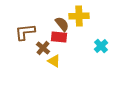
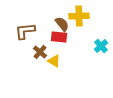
brown L-shape: moved 1 px up
brown cross: moved 3 px left, 4 px down
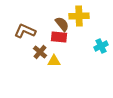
brown L-shape: rotated 30 degrees clockwise
cyan cross: rotated 16 degrees clockwise
yellow triangle: rotated 32 degrees counterclockwise
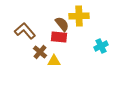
brown L-shape: rotated 25 degrees clockwise
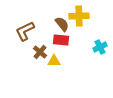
brown L-shape: rotated 75 degrees counterclockwise
red rectangle: moved 2 px right, 3 px down
cyan cross: moved 1 px left, 1 px down
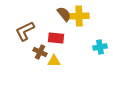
brown semicircle: moved 2 px right, 10 px up
red rectangle: moved 5 px left, 2 px up
cyan cross: rotated 16 degrees clockwise
brown cross: rotated 16 degrees counterclockwise
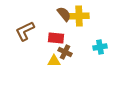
brown cross: moved 25 px right
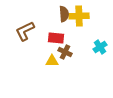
brown semicircle: rotated 35 degrees clockwise
cyan cross: rotated 24 degrees counterclockwise
yellow triangle: moved 2 px left
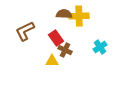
brown semicircle: rotated 84 degrees counterclockwise
red rectangle: rotated 49 degrees clockwise
brown cross: moved 2 px up
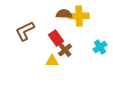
brown cross: rotated 24 degrees clockwise
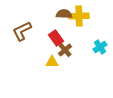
brown L-shape: moved 3 px left
yellow triangle: moved 1 px down
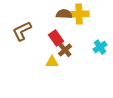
yellow cross: moved 2 px up
